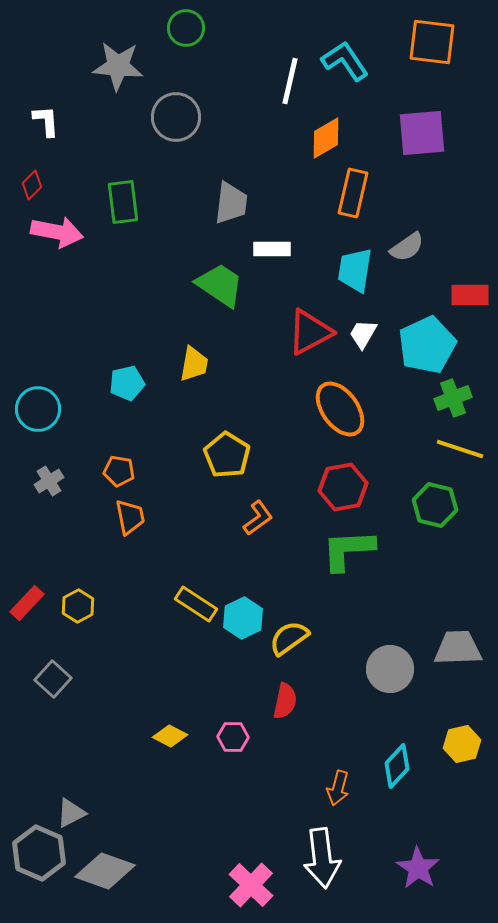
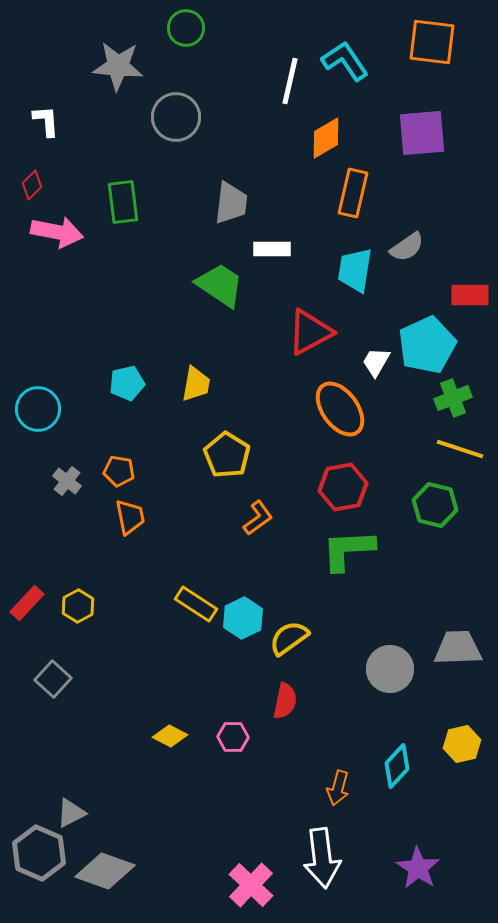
white trapezoid at (363, 334): moved 13 px right, 28 px down
yellow trapezoid at (194, 364): moved 2 px right, 20 px down
gray cross at (49, 481): moved 18 px right; rotated 20 degrees counterclockwise
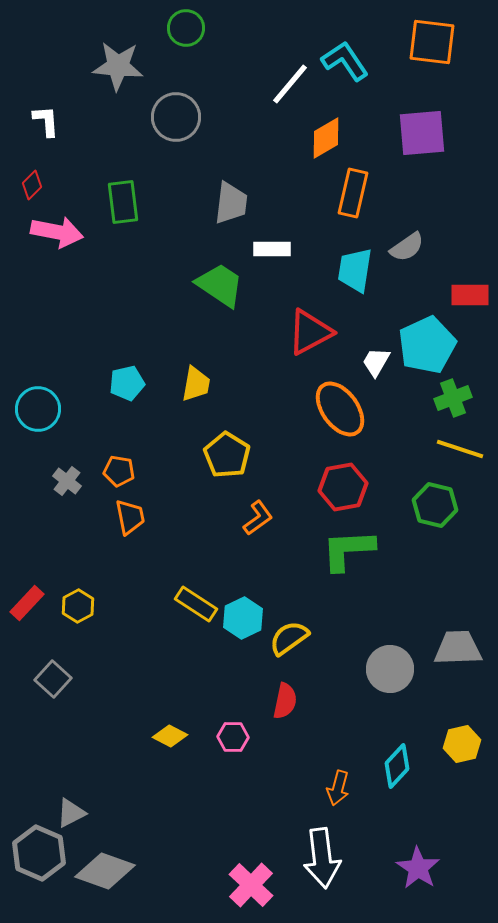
white line at (290, 81): moved 3 px down; rotated 27 degrees clockwise
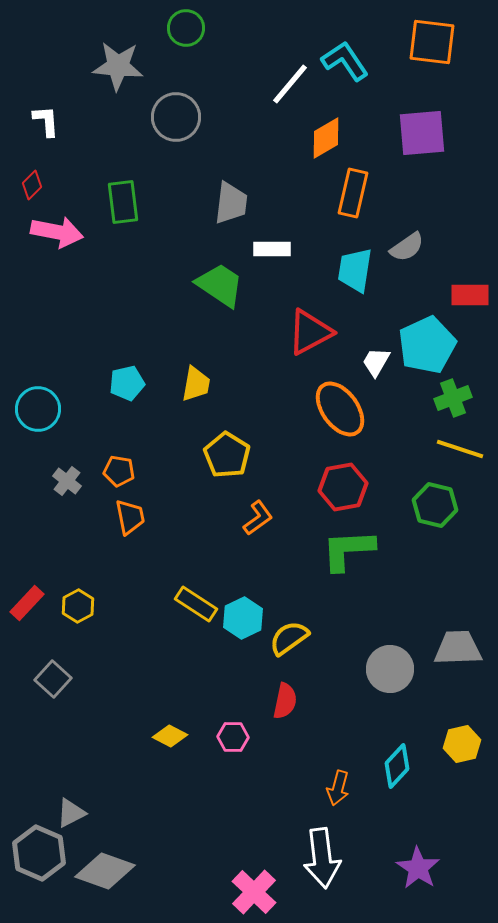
pink cross at (251, 885): moved 3 px right, 7 px down
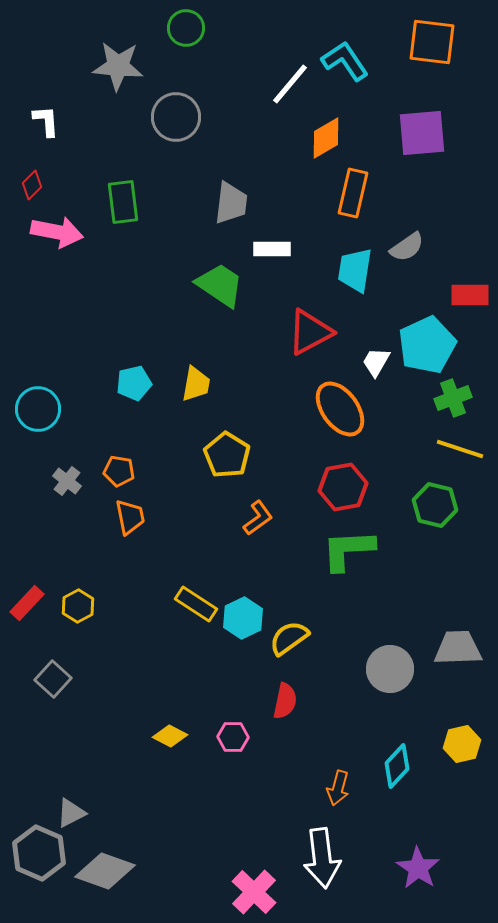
cyan pentagon at (127, 383): moved 7 px right
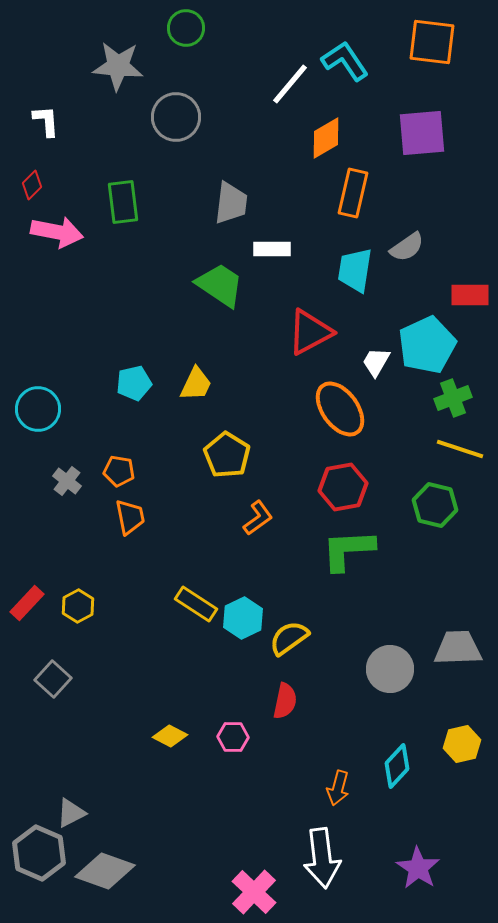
yellow trapezoid at (196, 384): rotated 15 degrees clockwise
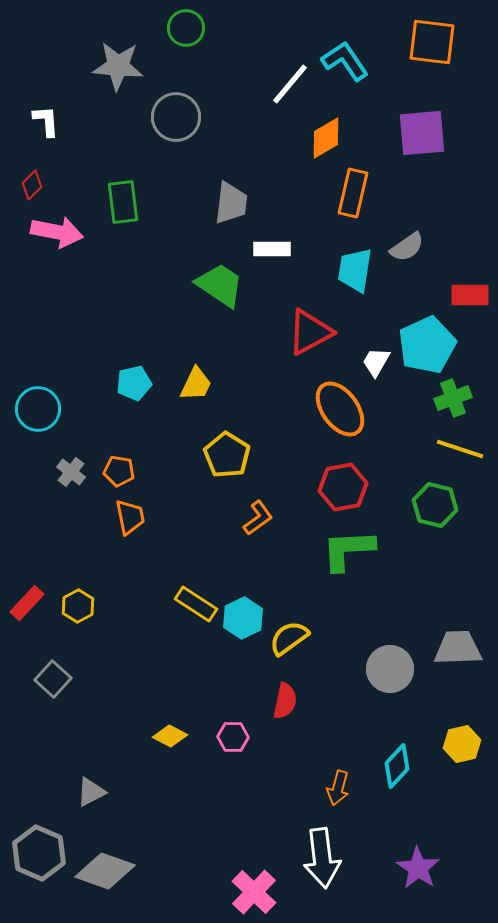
gray cross at (67, 481): moved 4 px right, 9 px up
gray triangle at (71, 813): moved 20 px right, 21 px up
